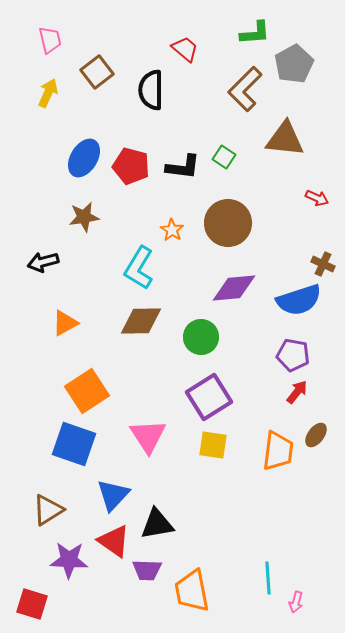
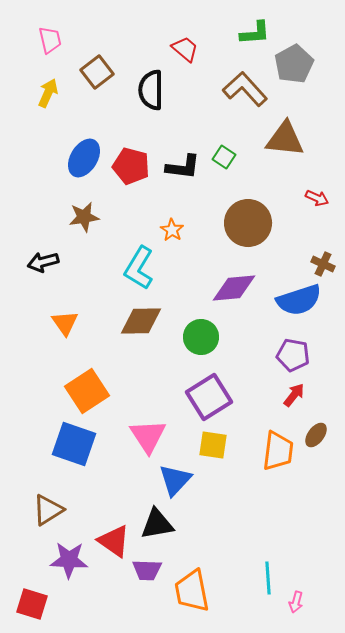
brown L-shape at (245, 89): rotated 93 degrees clockwise
brown circle at (228, 223): moved 20 px right
orange triangle at (65, 323): rotated 36 degrees counterclockwise
red arrow at (297, 392): moved 3 px left, 3 px down
blue triangle at (113, 495): moved 62 px right, 15 px up
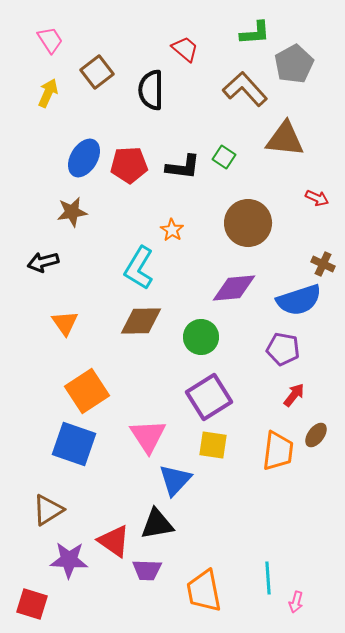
pink trapezoid at (50, 40): rotated 20 degrees counterclockwise
red pentagon at (131, 166): moved 2 px left, 1 px up; rotated 18 degrees counterclockwise
brown star at (84, 217): moved 12 px left, 5 px up
purple pentagon at (293, 355): moved 10 px left, 6 px up
orange trapezoid at (192, 591): moved 12 px right
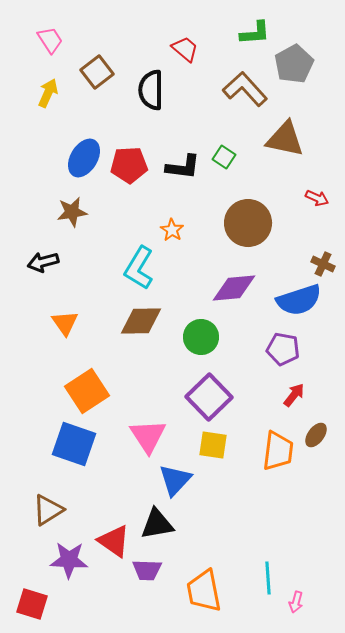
brown triangle at (285, 139): rotated 6 degrees clockwise
purple square at (209, 397): rotated 12 degrees counterclockwise
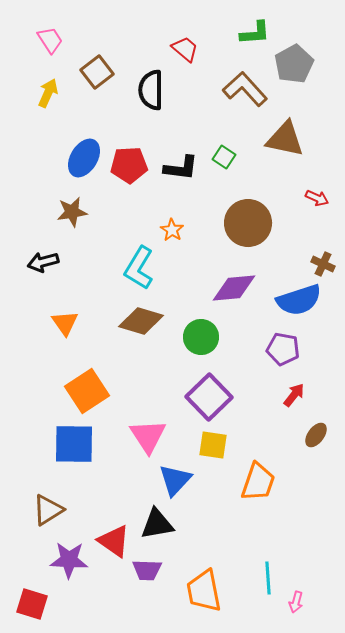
black L-shape at (183, 167): moved 2 px left, 1 px down
brown diamond at (141, 321): rotated 18 degrees clockwise
blue square at (74, 444): rotated 18 degrees counterclockwise
orange trapezoid at (278, 451): moved 20 px left, 31 px down; rotated 12 degrees clockwise
